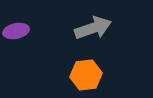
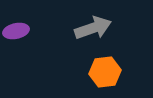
orange hexagon: moved 19 px right, 3 px up
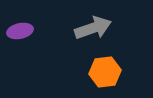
purple ellipse: moved 4 px right
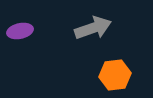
orange hexagon: moved 10 px right, 3 px down
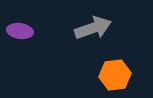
purple ellipse: rotated 20 degrees clockwise
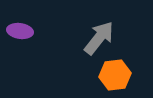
gray arrow: moved 6 px right, 10 px down; rotated 33 degrees counterclockwise
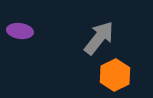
orange hexagon: rotated 20 degrees counterclockwise
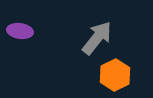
gray arrow: moved 2 px left
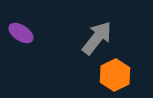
purple ellipse: moved 1 px right, 2 px down; rotated 25 degrees clockwise
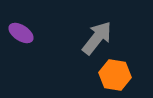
orange hexagon: rotated 24 degrees counterclockwise
